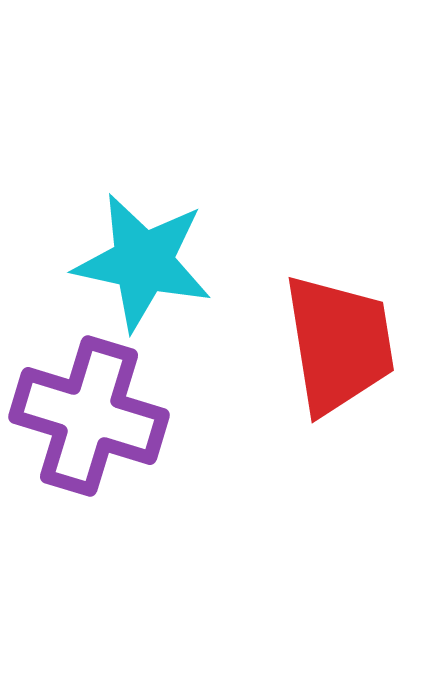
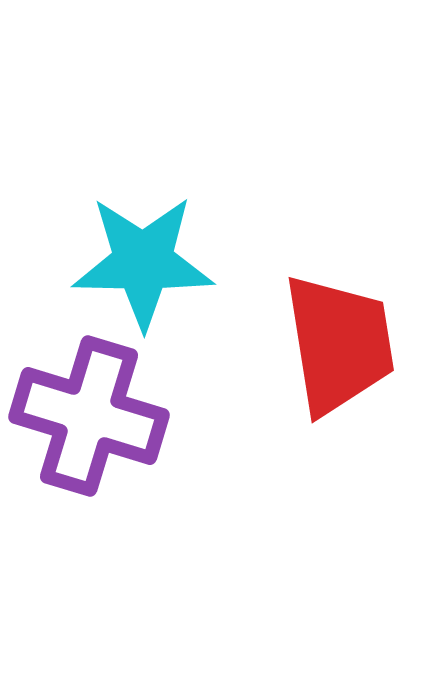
cyan star: rotated 11 degrees counterclockwise
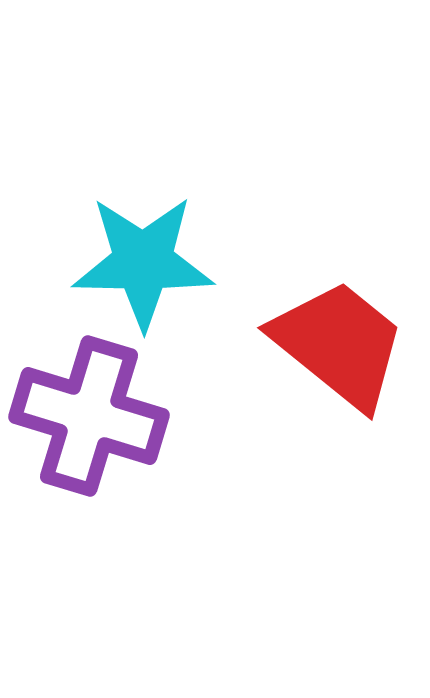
red trapezoid: rotated 42 degrees counterclockwise
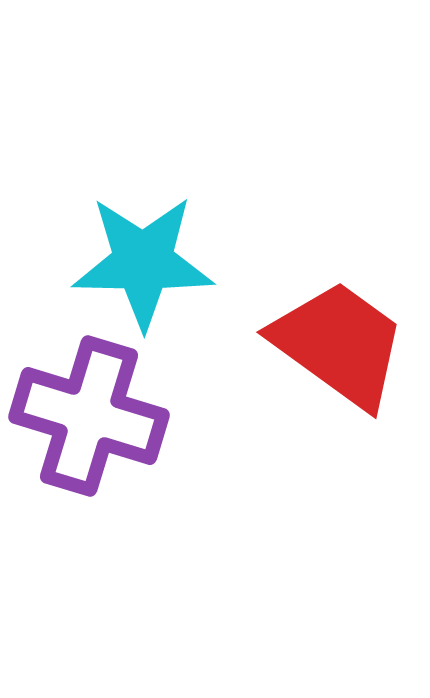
red trapezoid: rotated 3 degrees counterclockwise
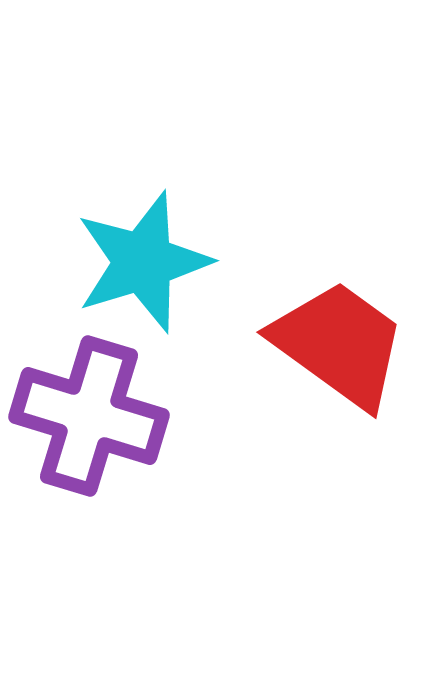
cyan star: rotated 18 degrees counterclockwise
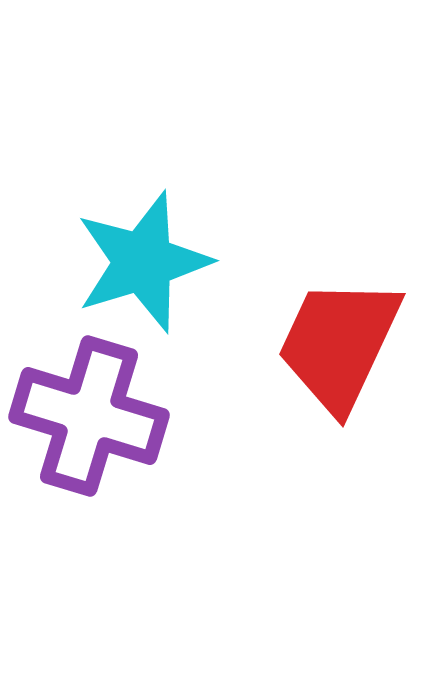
red trapezoid: rotated 101 degrees counterclockwise
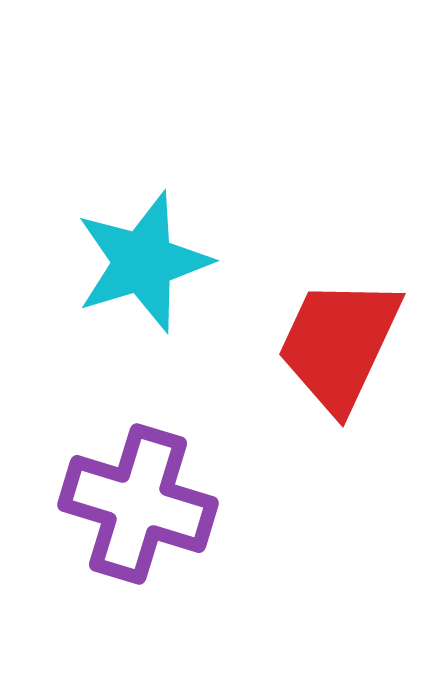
purple cross: moved 49 px right, 88 px down
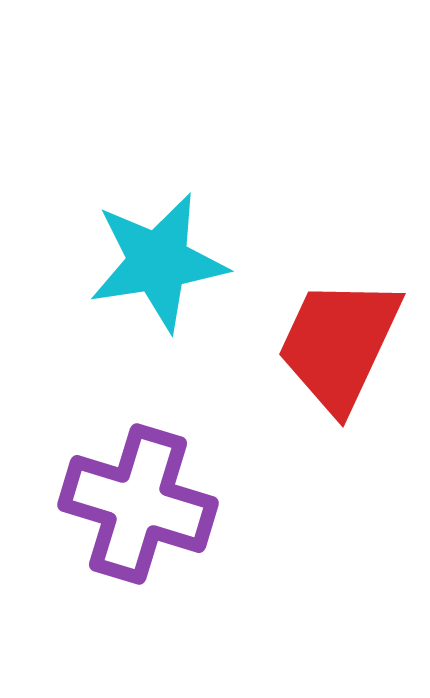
cyan star: moved 15 px right; rotated 8 degrees clockwise
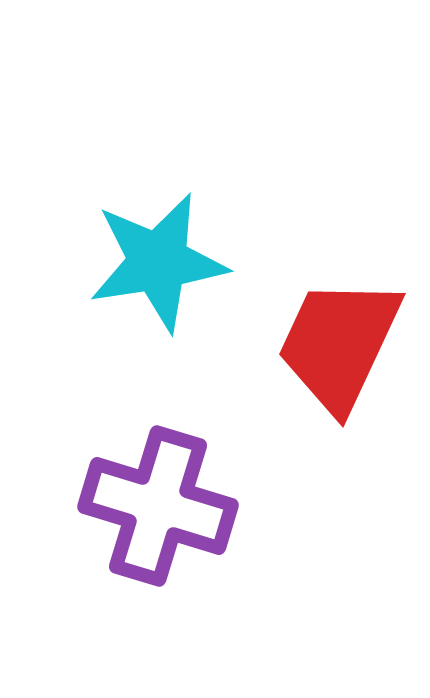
purple cross: moved 20 px right, 2 px down
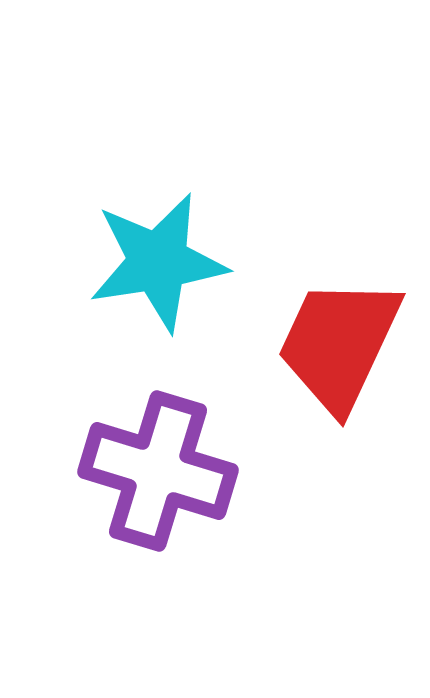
purple cross: moved 35 px up
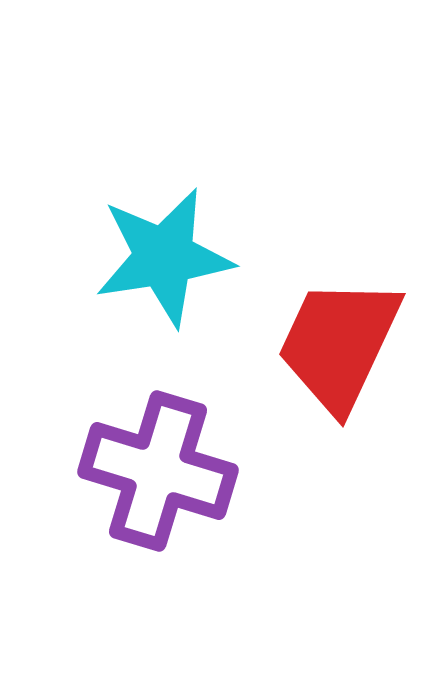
cyan star: moved 6 px right, 5 px up
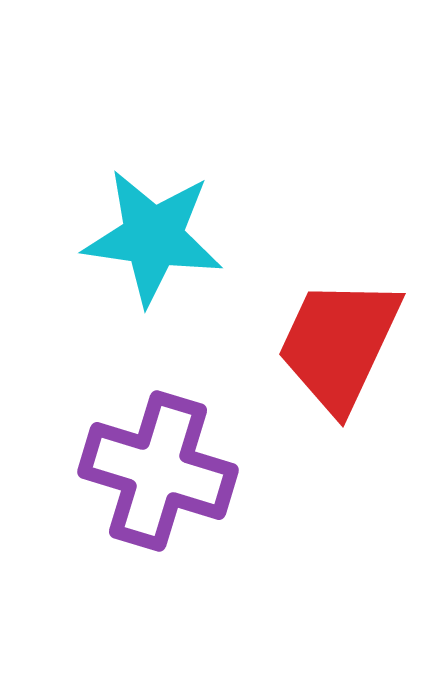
cyan star: moved 11 px left, 20 px up; rotated 17 degrees clockwise
